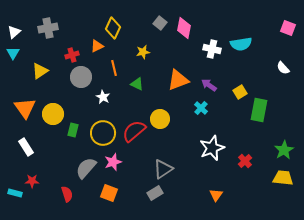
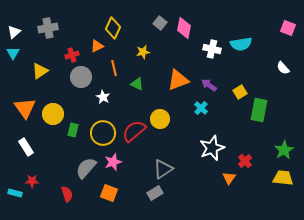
orange triangle at (216, 195): moved 13 px right, 17 px up
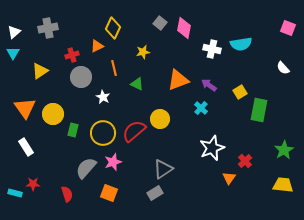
yellow trapezoid at (283, 178): moved 7 px down
red star at (32, 181): moved 1 px right, 3 px down
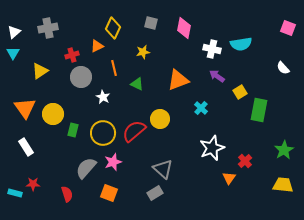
gray square at (160, 23): moved 9 px left; rotated 24 degrees counterclockwise
purple arrow at (209, 85): moved 8 px right, 9 px up
gray triangle at (163, 169): rotated 45 degrees counterclockwise
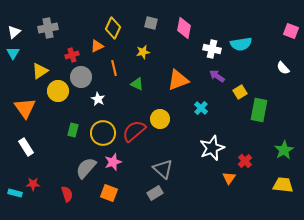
pink square at (288, 28): moved 3 px right, 3 px down
white star at (103, 97): moved 5 px left, 2 px down
yellow circle at (53, 114): moved 5 px right, 23 px up
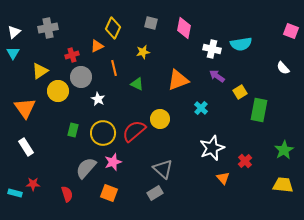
orange triangle at (229, 178): moved 6 px left; rotated 16 degrees counterclockwise
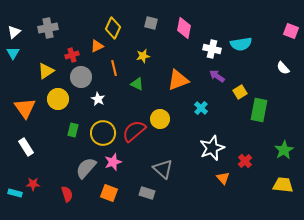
yellow star at (143, 52): moved 4 px down
yellow triangle at (40, 71): moved 6 px right
yellow circle at (58, 91): moved 8 px down
gray rectangle at (155, 193): moved 8 px left; rotated 49 degrees clockwise
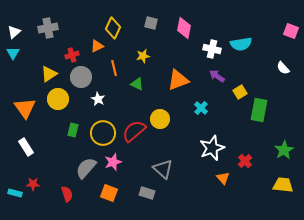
yellow triangle at (46, 71): moved 3 px right, 3 px down
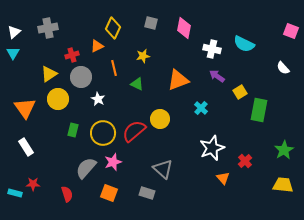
cyan semicircle at (241, 44): moved 3 px right; rotated 35 degrees clockwise
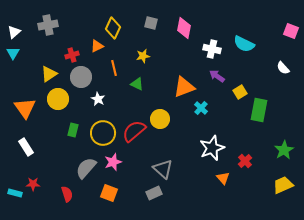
gray cross at (48, 28): moved 3 px up
orange triangle at (178, 80): moved 6 px right, 7 px down
yellow trapezoid at (283, 185): rotated 30 degrees counterclockwise
gray rectangle at (147, 193): moved 7 px right; rotated 42 degrees counterclockwise
